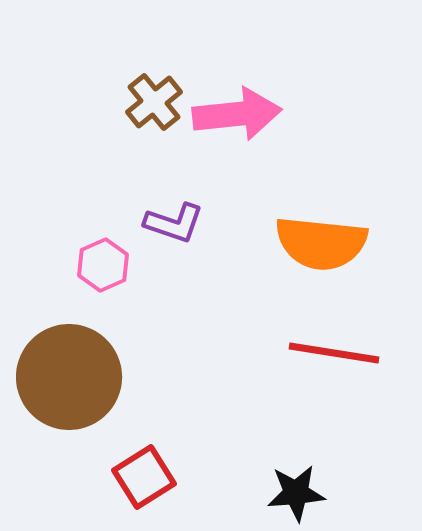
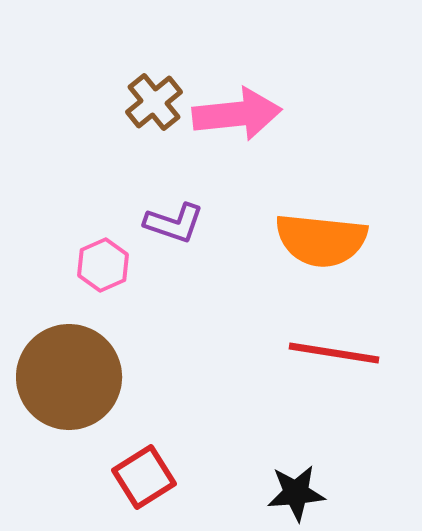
orange semicircle: moved 3 px up
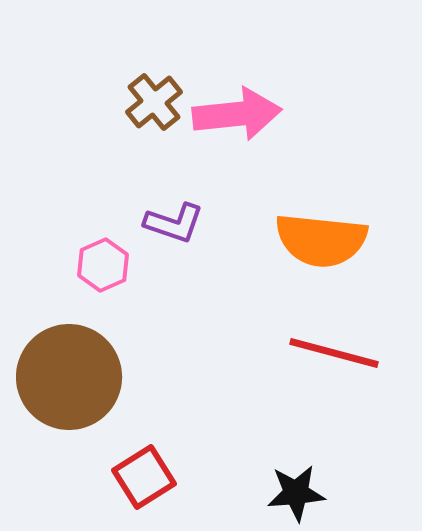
red line: rotated 6 degrees clockwise
